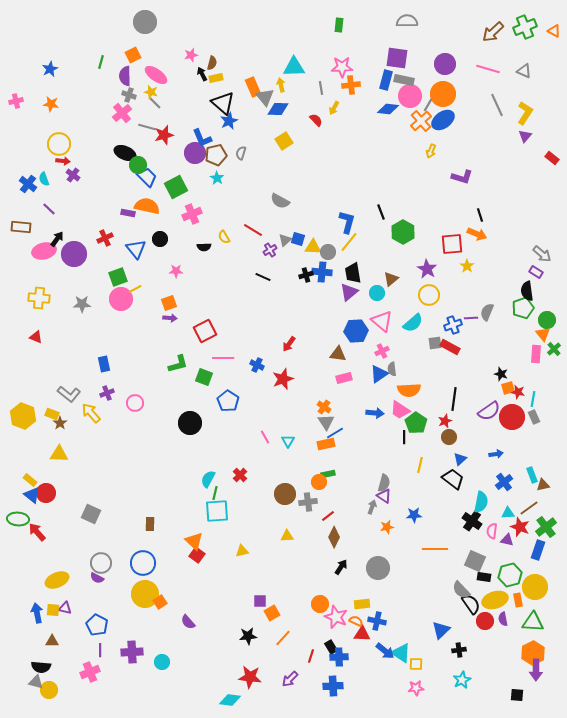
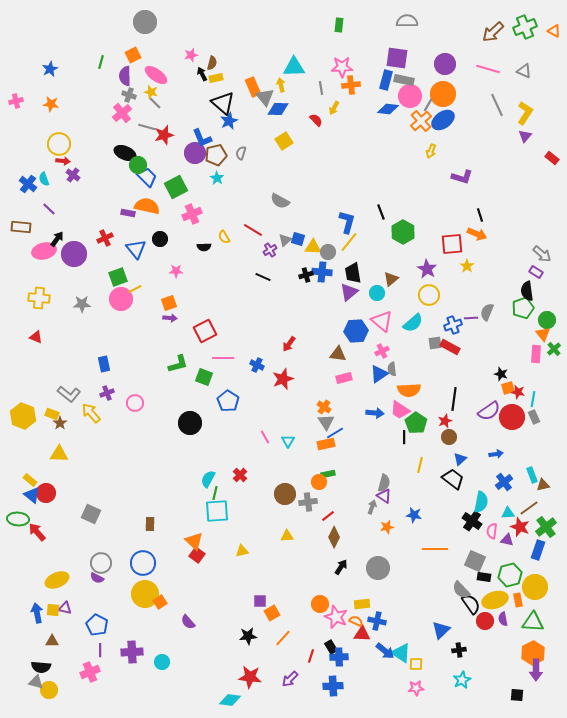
blue star at (414, 515): rotated 14 degrees clockwise
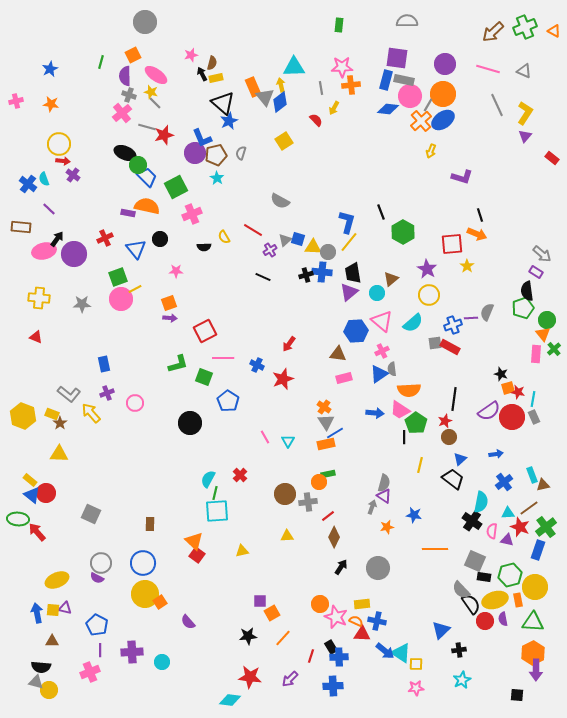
blue diamond at (278, 109): moved 2 px right, 7 px up; rotated 40 degrees counterclockwise
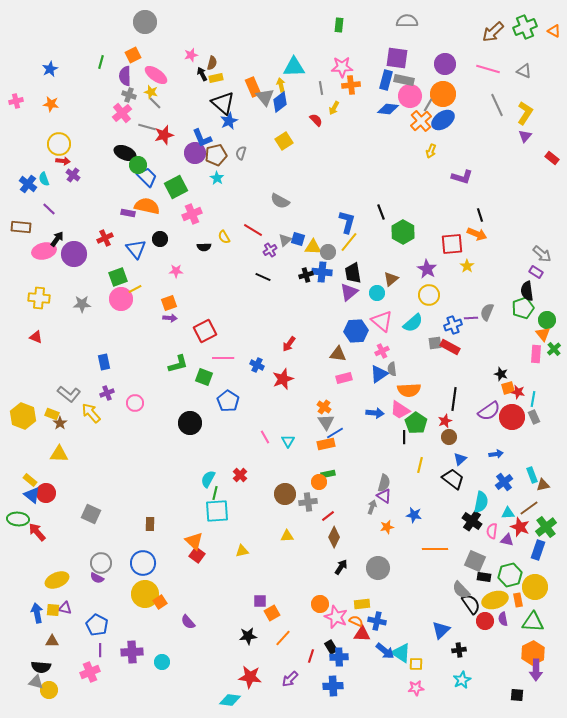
blue rectangle at (104, 364): moved 2 px up
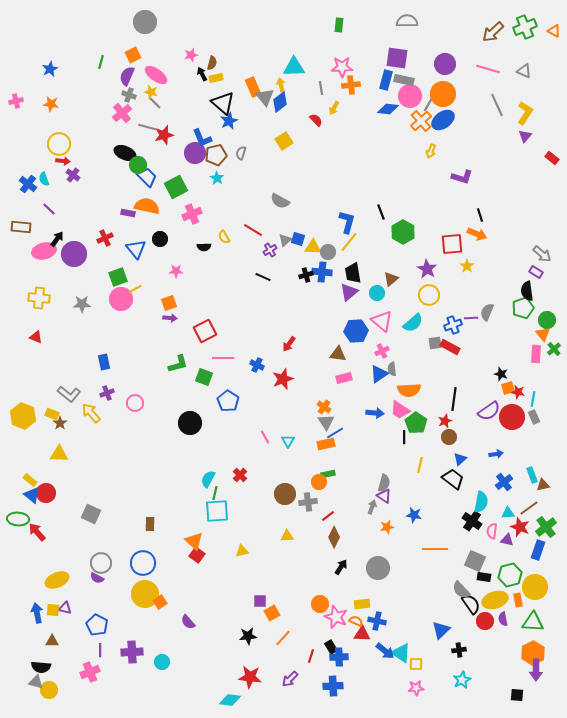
purple semicircle at (125, 76): moved 2 px right; rotated 24 degrees clockwise
